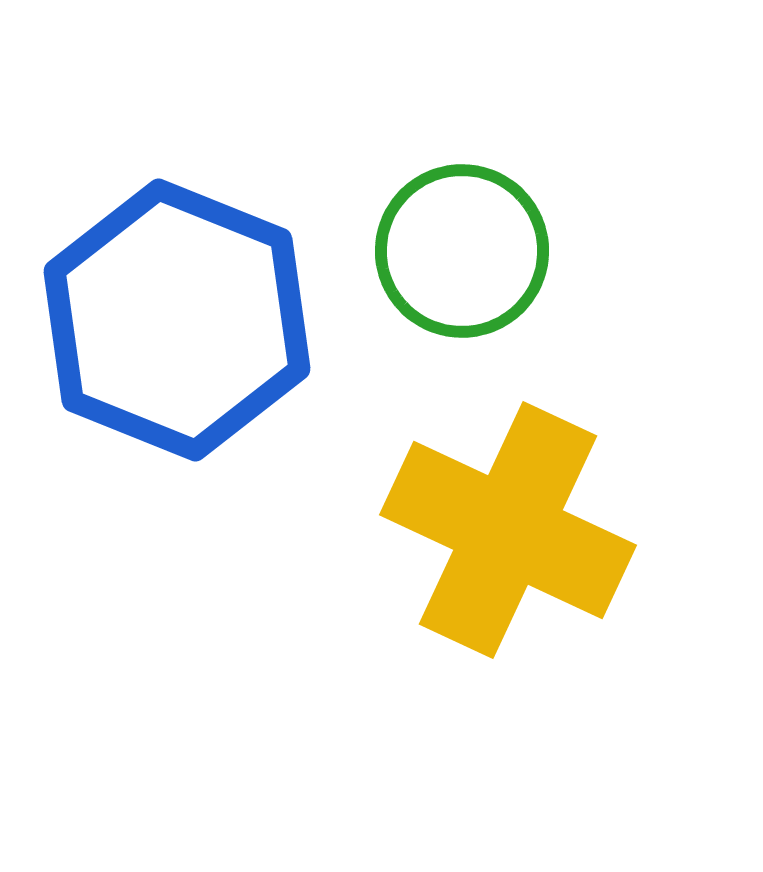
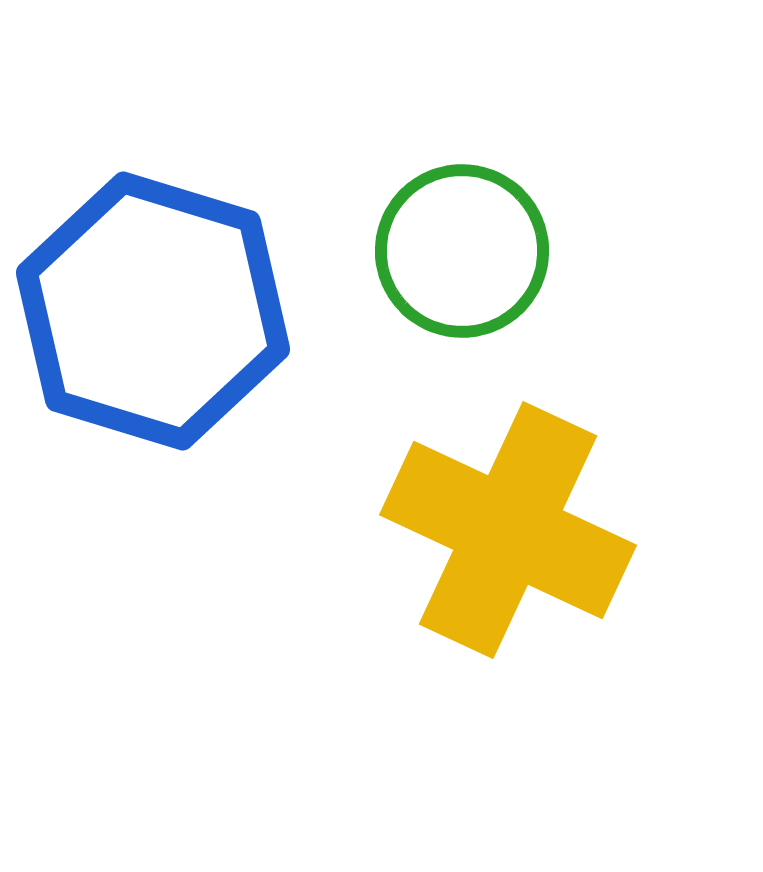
blue hexagon: moved 24 px left, 9 px up; rotated 5 degrees counterclockwise
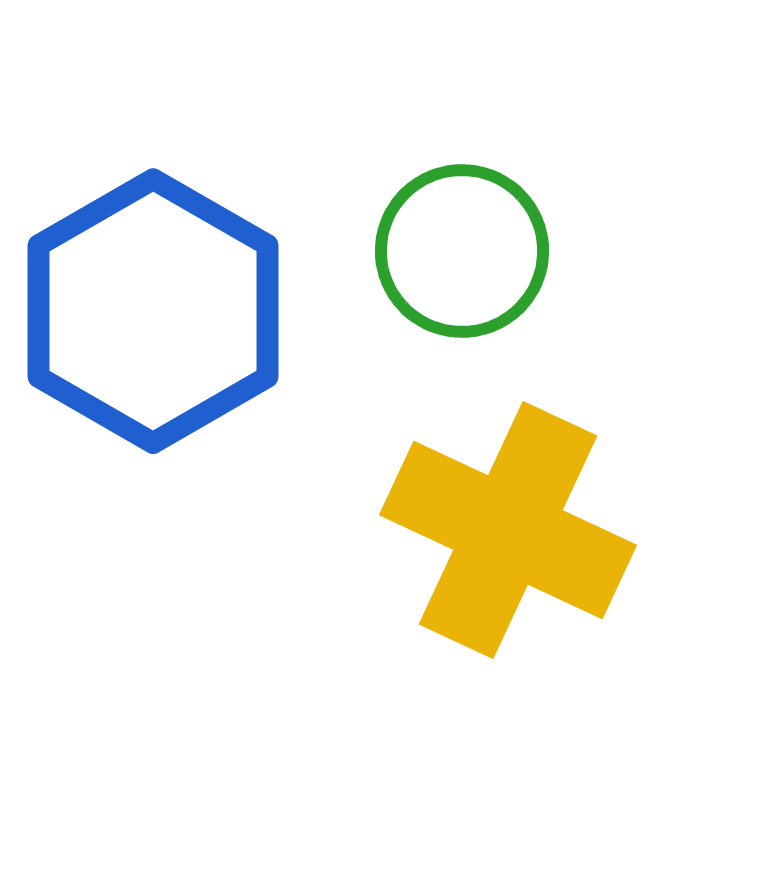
blue hexagon: rotated 13 degrees clockwise
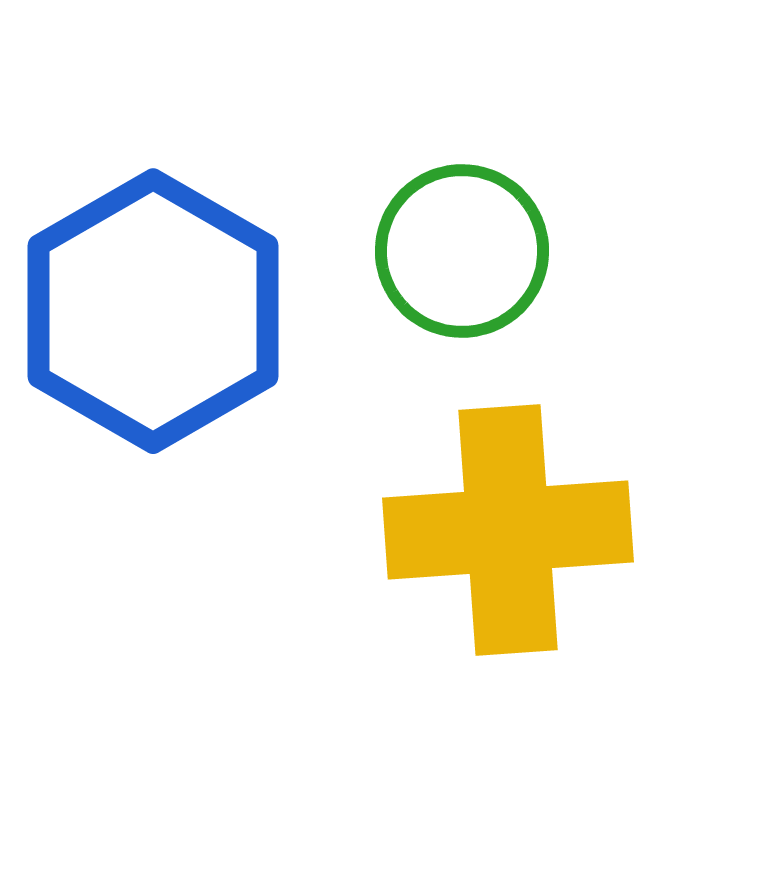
yellow cross: rotated 29 degrees counterclockwise
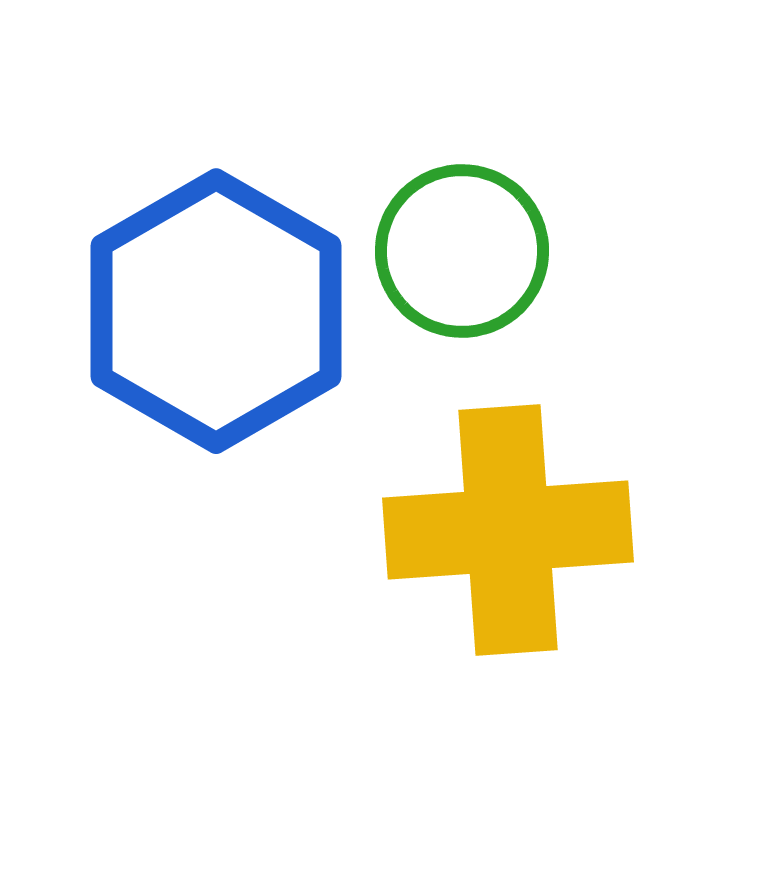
blue hexagon: moved 63 px right
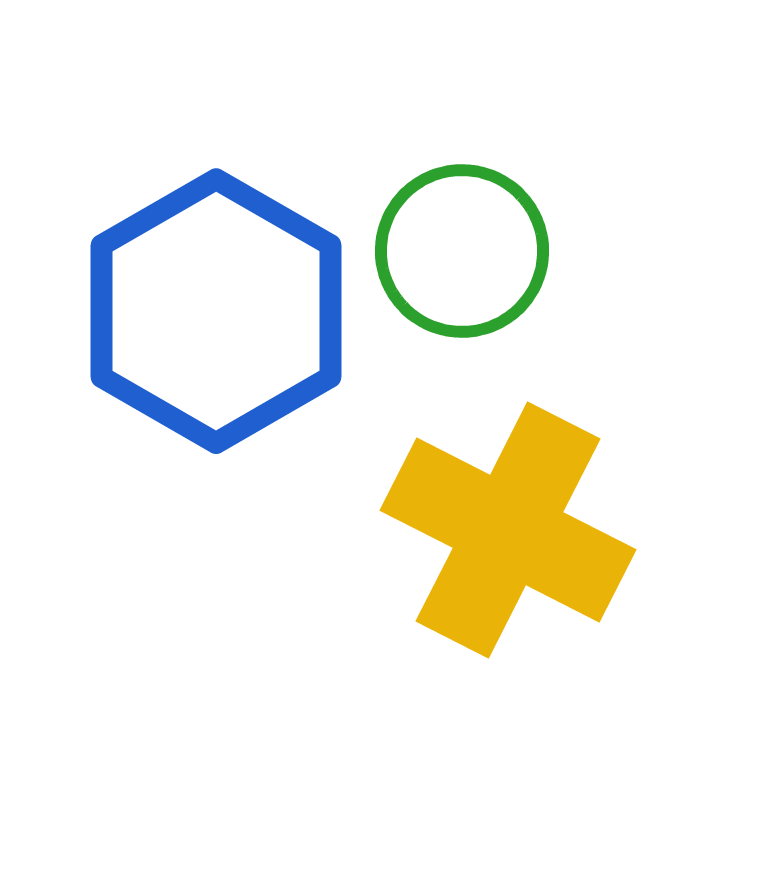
yellow cross: rotated 31 degrees clockwise
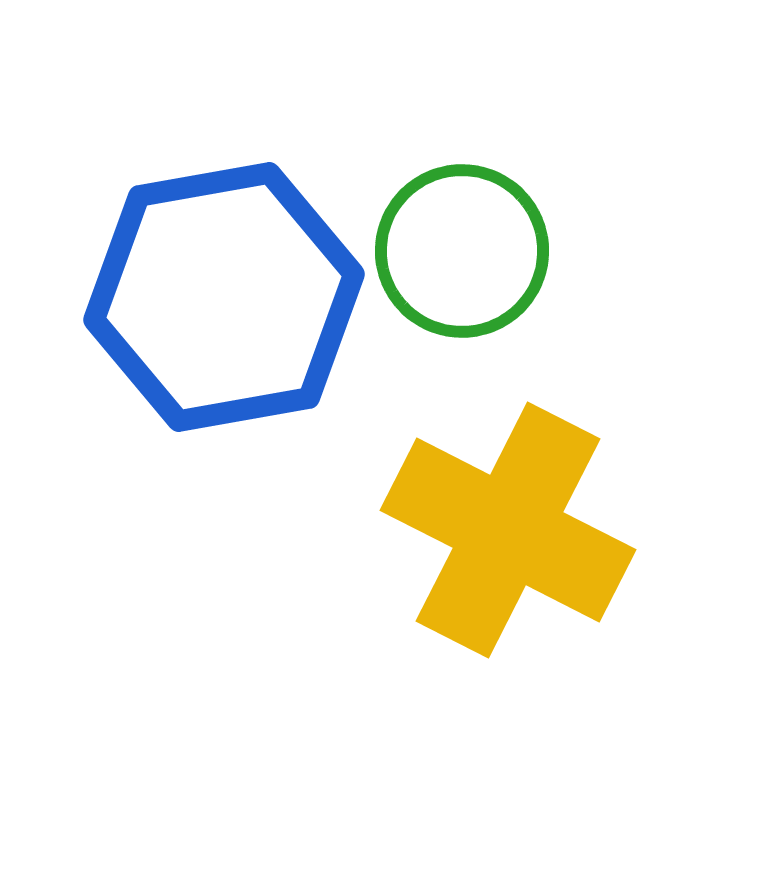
blue hexagon: moved 8 px right, 14 px up; rotated 20 degrees clockwise
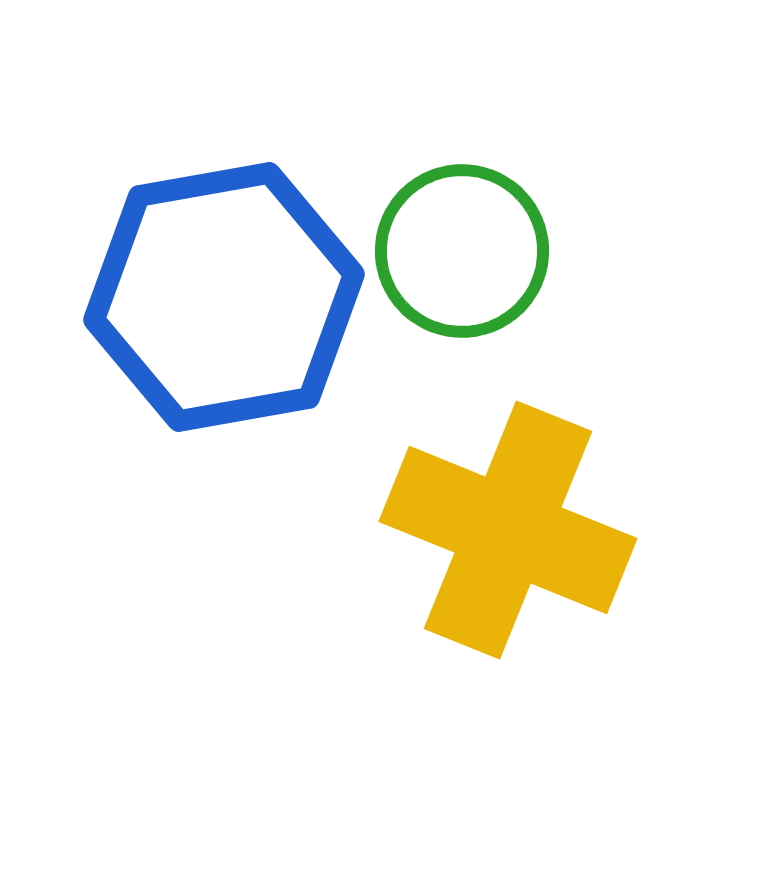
yellow cross: rotated 5 degrees counterclockwise
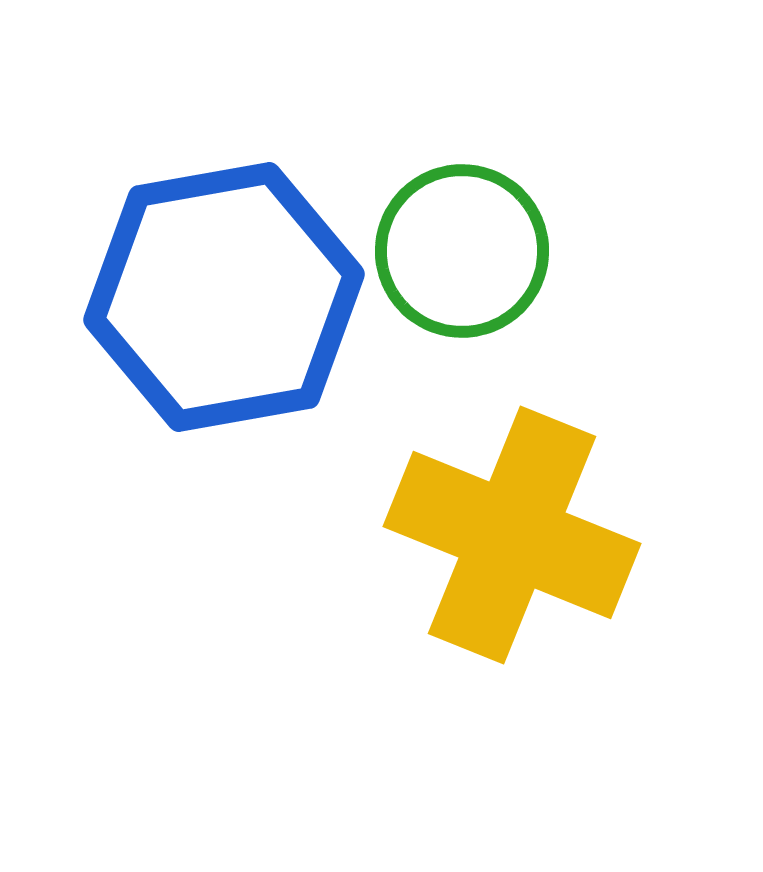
yellow cross: moved 4 px right, 5 px down
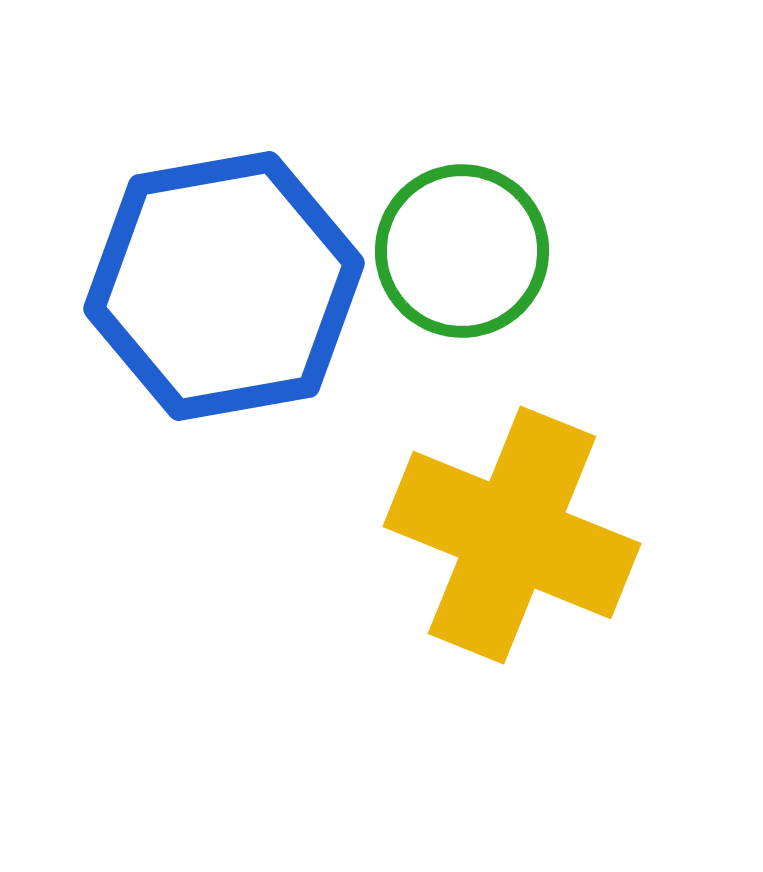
blue hexagon: moved 11 px up
